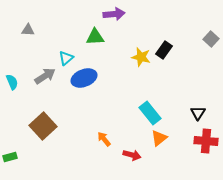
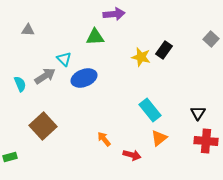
cyan triangle: moved 2 px left, 1 px down; rotated 35 degrees counterclockwise
cyan semicircle: moved 8 px right, 2 px down
cyan rectangle: moved 3 px up
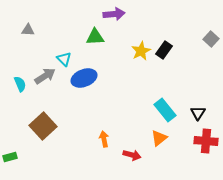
yellow star: moved 6 px up; rotated 30 degrees clockwise
cyan rectangle: moved 15 px right
orange arrow: rotated 28 degrees clockwise
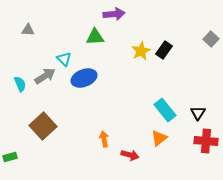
red arrow: moved 2 px left
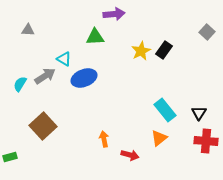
gray square: moved 4 px left, 7 px up
cyan triangle: rotated 14 degrees counterclockwise
cyan semicircle: rotated 126 degrees counterclockwise
black triangle: moved 1 px right
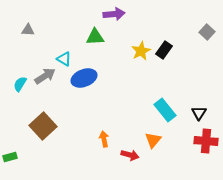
orange triangle: moved 6 px left, 2 px down; rotated 12 degrees counterclockwise
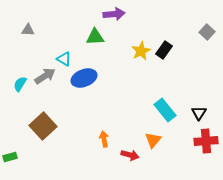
red cross: rotated 10 degrees counterclockwise
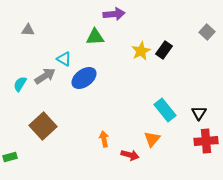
blue ellipse: rotated 15 degrees counterclockwise
orange triangle: moved 1 px left, 1 px up
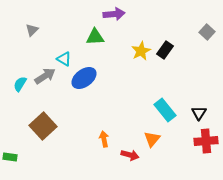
gray triangle: moved 4 px right; rotated 48 degrees counterclockwise
black rectangle: moved 1 px right
green rectangle: rotated 24 degrees clockwise
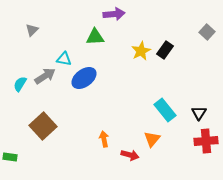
cyan triangle: rotated 21 degrees counterclockwise
